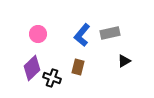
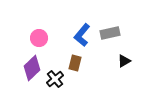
pink circle: moved 1 px right, 4 px down
brown rectangle: moved 3 px left, 4 px up
black cross: moved 3 px right, 1 px down; rotated 30 degrees clockwise
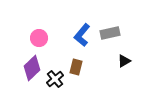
brown rectangle: moved 1 px right, 4 px down
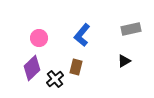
gray rectangle: moved 21 px right, 4 px up
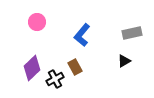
gray rectangle: moved 1 px right, 4 px down
pink circle: moved 2 px left, 16 px up
brown rectangle: moved 1 px left; rotated 42 degrees counterclockwise
black cross: rotated 12 degrees clockwise
